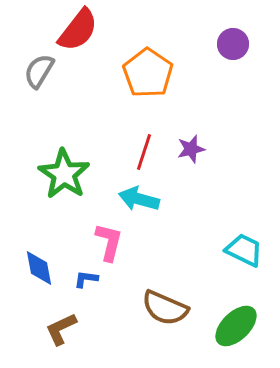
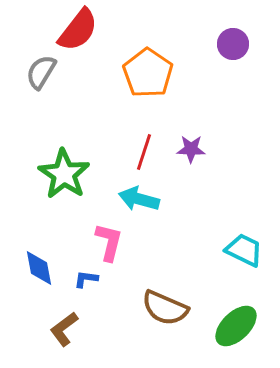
gray semicircle: moved 2 px right, 1 px down
purple star: rotated 16 degrees clockwise
brown L-shape: moved 3 px right; rotated 12 degrees counterclockwise
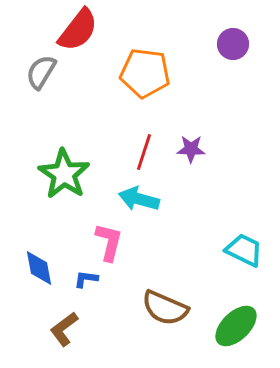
orange pentagon: moved 3 px left; rotated 27 degrees counterclockwise
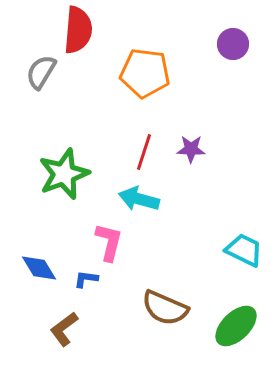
red semicircle: rotated 33 degrees counterclockwise
green star: rotated 18 degrees clockwise
blue diamond: rotated 21 degrees counterclockwise
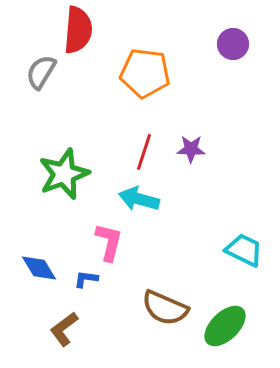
green ellipse: moved 11 px left
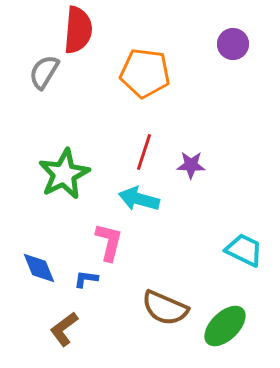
gray semicircle: moved 3 px right
purple star: moved 16 px down
green star: rotated 6 degrees counterclockwise
blue diamond: rotated 9 degrees clockwise
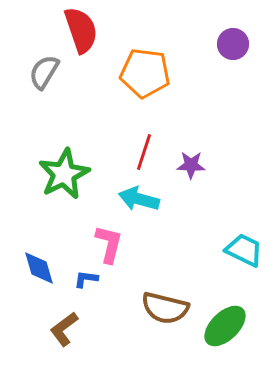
red semicircle: moved 3 px right; rotated 24 degrees counterclockwise
pink L-shape: moved 2 px down
blue diamond: rotated 6 degrees clockwise
brown semicircle: rotated 9 degrees counterclockwise
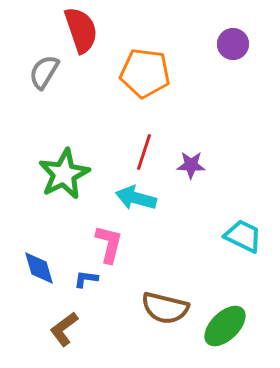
cyan arrow: moved 3 px left, 1 px up
cyan trapezoid: moved 1 px left, 14 px up
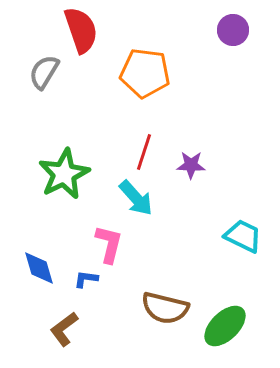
purple circle: moved 14 px up
cyan arrow: rotated 147 degrees counterclockwise
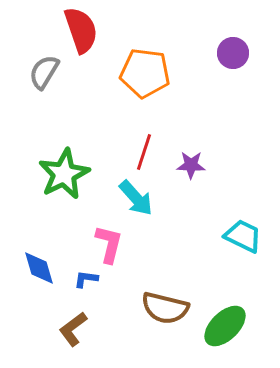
purple circle: moved 23 px down
brown L-shape: moved 9 px right
